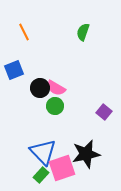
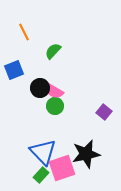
green semicircle: moved 30 px left, 19 px down; rotated 24 degrees clockwise
pink semicircle: moved 2 px left, 3 px down
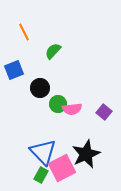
pink semicircle: moved 18 px right, 18 px down; rotated 36 degrees counterclockwise
green circle: moved 3 px right, 2 px up
black star: rotated 12 degrees counterclockwise
pink square: rotated 8 degrees counterclockwise
green rectangle: rotated 14 degrees counterclockwise
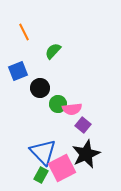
blue square: moved 4 px right, 1 px down
purple square: moved 21 px left, 13 px down
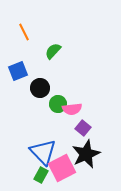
purple square: moved 3 px down
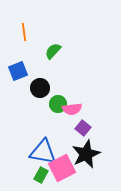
orange line: rotated 18 degrees clockwise
blue triangle: rotated 36 degrees counterclockwise
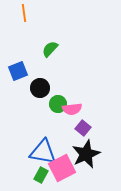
orange line: moved 19 px up
green semicircle: moved 3 px left, 2 px up
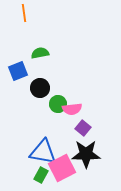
green semicircle: moved 10 px left, 4 px down; rotated 36 degrees clockwise
black star: rotated 24 degrees clockwise
